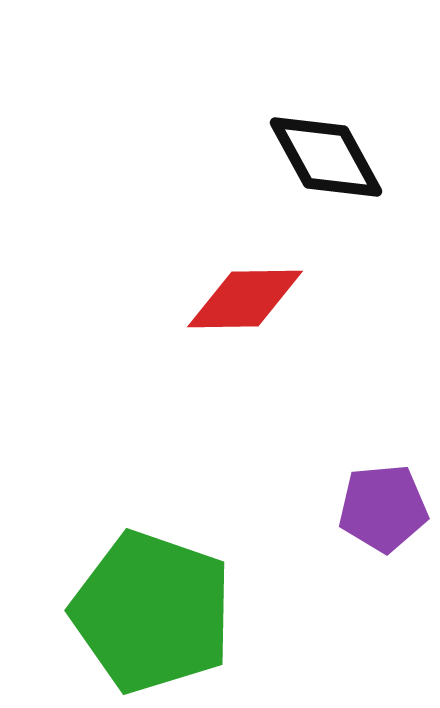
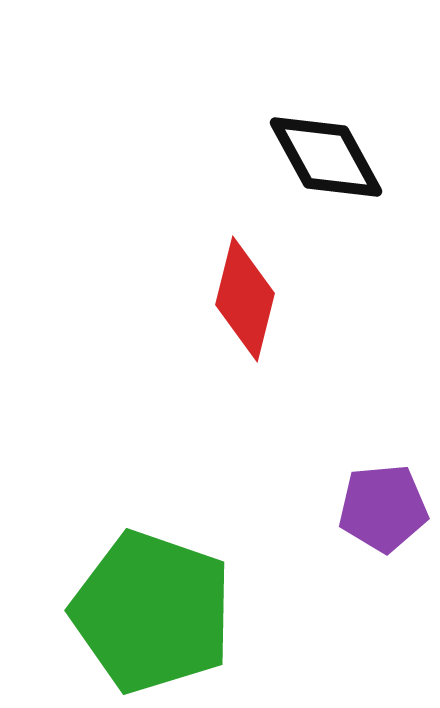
red diamond: rotated 75 degrees counterclockwise
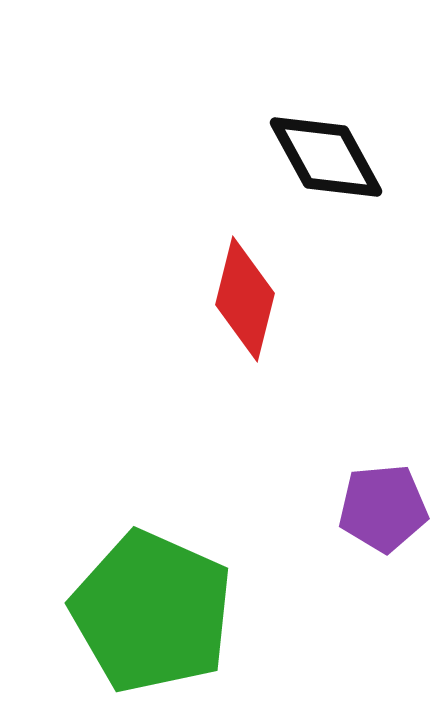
green pentagon: rotated 5 degrees clockwise
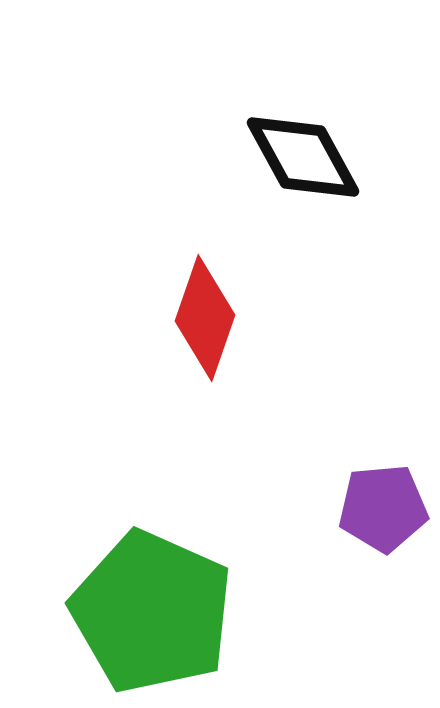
black diamond: moved 23 px left
red diamond: moved 40 px left, 19 px down; rotated 5 degrees clockwise
